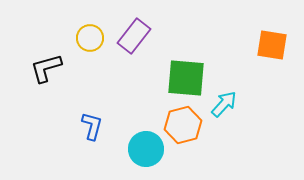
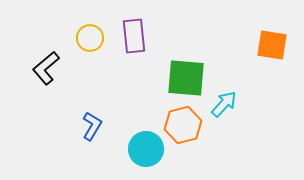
purple rectangle: rotated 44 degrees counterclockwise
black L-shape: rotated 24 degrees counterclockwise
blue L-shape: rotated 16 degrees clockwise
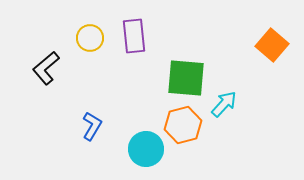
orange square: rotated 32 degrees clockwise
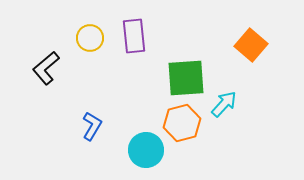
orange square: moved 21 px left
green square: rotated 9 degrees counterclockwise
orange hexagon: moved 1 px left, 2 px up
cyan circle: moved 1 px down
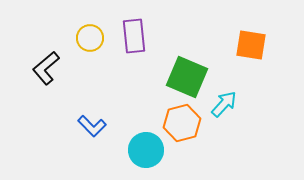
orange square: rotated 32 degrees counterclockwise
green square: moved 1 px right, 1 px up; rotated 27 degrees clockwise
blue L-shape: rotated 104 degrees clockwise
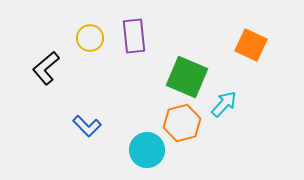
orange square: rotated 16 degrees clockwise
blue L-shape: moved 5 px left
cyan circle: moved 1 px right
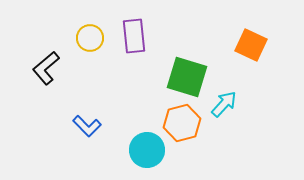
green square: rotated 6 degrees counterclockwise
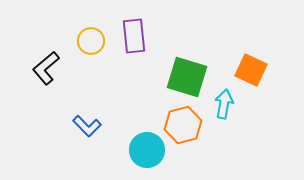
yellow circle: moved 1 px right, 3 px down
orange square: moved 25 px down
cyan arrow: rotated 32 degrees counterclockwise
orange hexagon: moved 1 px right, 2 px down
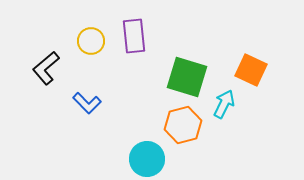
cyan arrow: rotated 16 degrees clockwise
blue L-shape: moved 23 px up
cyan circle: moved 9 px down
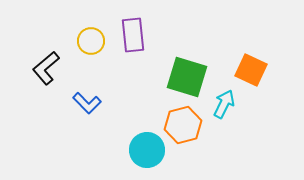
purple rectangle: moved 1 px left, 1 px up
cyan circle: moved 9 px up
